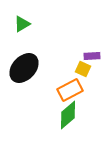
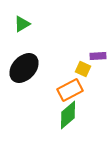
purple rectangle: moved 6 px right
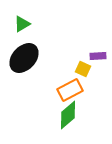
black ellipse: moved 10 px up
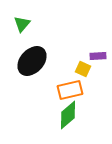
green triangle: rotated 18 degrees counterclockwise
black ellipse: moved 8 px right, 3 px down
orange rectangle: rotated 15 degrees clockwise
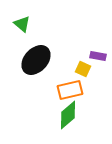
green triangle: rotated 30 degrees counterclockwise
purple rectangle: rotated 14 degrees clockwise
black ellipse: moved 4 px right, 1 px up
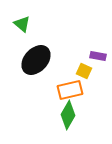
yellow square: moved 1 px right, 2 px down
green diamond: rotated 20 degrees counterclockwise
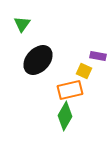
green triangle: rotated 24 degrees clockwise
black ellipse: moved 2 px right
green diamond: moved 3 px left, 1 px down
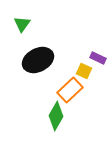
purple rectangle: moved 2 px down; rotated 14 degrees clockwise
black ellipse: rotated 20 degrees clockwise
orange rectangle: rotated 30 degrees counterclockwise
green diamond: moved 9 px left
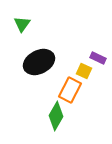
black ellipse: moved 1 px right, 2 px down
orange rectangle: rotated 20 degrees counterclockwise
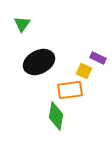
orange rectangle: rotated 55 degrees clockwise
green diamond: rotated 20 degrees counterclockwise
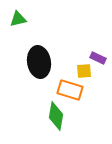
green triangle: moved 4 px left, 5 px up; rotated 42 degrees clockwise
black ellipse: rotated 72 degrees counterclockwise
yellow square: rotated 28 degrees counterclockwise
orange rectangle: rotated 25 degrees clockwise
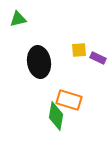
yellow square: moved 5 px left, 21 px up
orange rectangle: moved 1 px left, 10 px down
